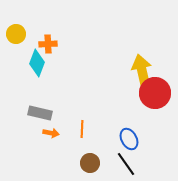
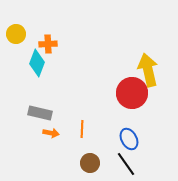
yellow arrow: moved 6 px right, 1 px up
red circle: moved 23 px left
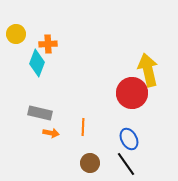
orange line: moved 1 px right, 2 px up
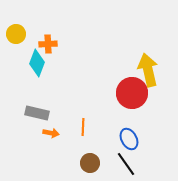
gray rectangle: moved 3 px left
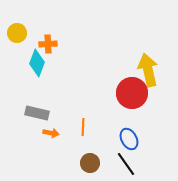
yellow circle: moved 1 px right, 1 px up
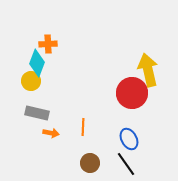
yellow circle: moved 14 px right, 48 px down
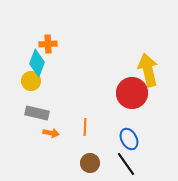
orange line: moved 2 px right
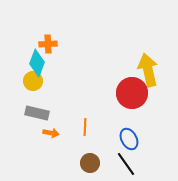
yellow circle: moved 2 px right
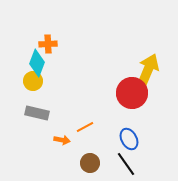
yellow arrow: rotated 36 degrees clockwise
orange line: rotated 60 degrees clockwise
orange arrow: moved 11 px right, 7 px down
